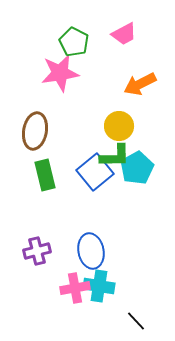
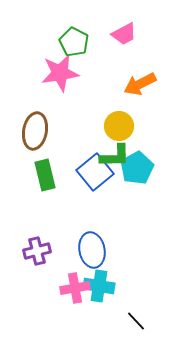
blue ellipse: moved 1 px right, 1 px up
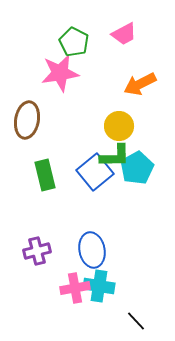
brown ellipse: moved 8 px left, 11 px up
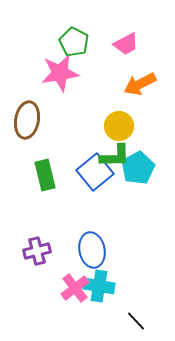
pink trapezoid: moved 2 px right, 10 px down
cyan pentagon: moved 1 px right
pink cross: rotated 28 degrees counterclockwise
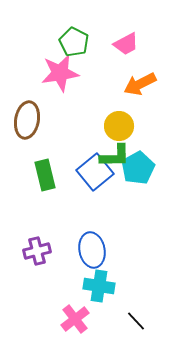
pink cross: moved 31 px down
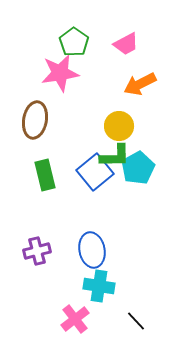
green pentagon: rotated 8 degrees clockwise
brown ellipse: moved 8 px right
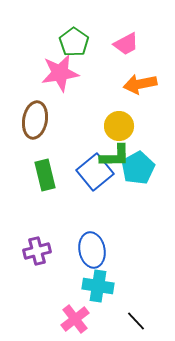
orange arrow: rotated 16 degrees clockwise
cyan cross: moved 1 px left
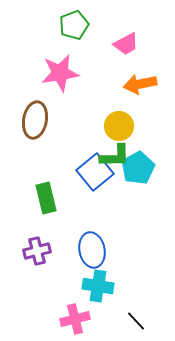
green pentagon: moved 17 px up; rotated 16 degrees clockwise
green rectangle: moved 1 px right, 23 px down
pink cross: rotated 24 degrees clockwise
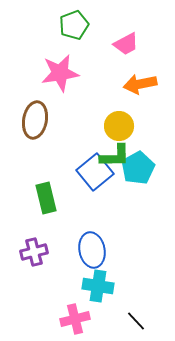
purple cross: moved 3 px left, 1 px down
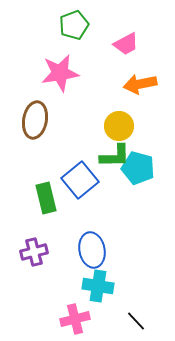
cyan pentagon: rotated 28 degrees counterclockwise
blue square: moved 15 px left, 8 px down
